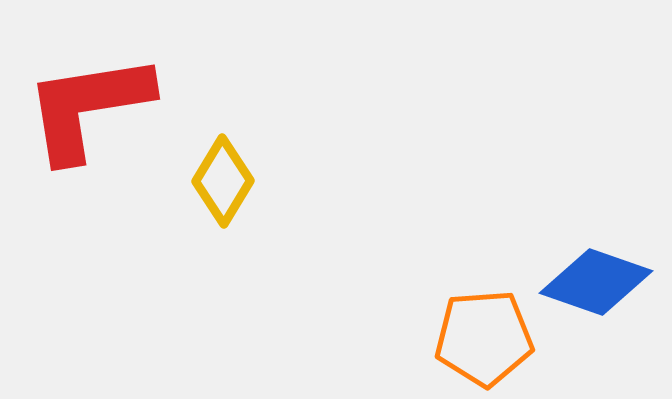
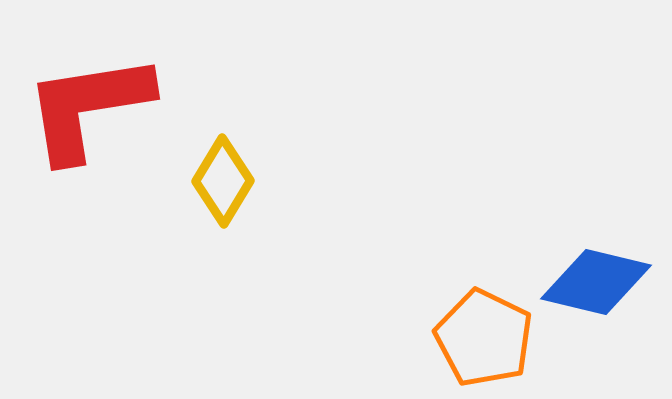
blue diamond: rotated 6 degrees counterclockwise
orange pentagon: rotated 30 degrees clockwise
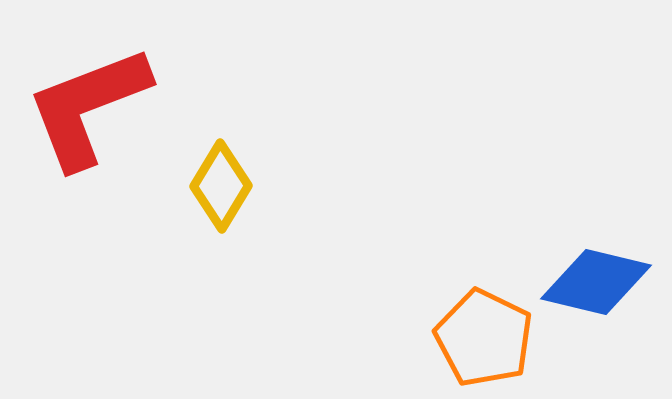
red L-shape: rotated 12 degrees counterclockwise
yellow diamond: moved 2 px left, 5 px down
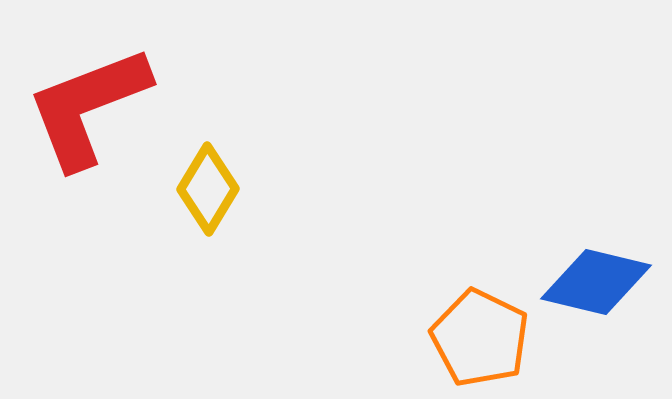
yellow diamond: moved 13 px left, 3 px down
orange pentagon: moved 4 px left
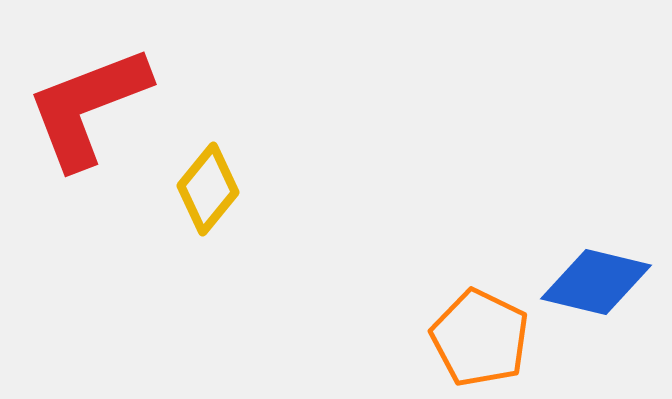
yellow diamond: rotated 8 degrees clockwise
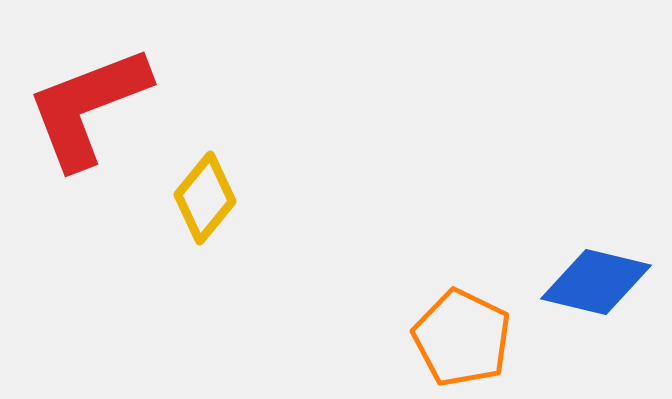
yellow diamond: moved 3 px left, 9 px down
orange pentagon: moved 18 px left
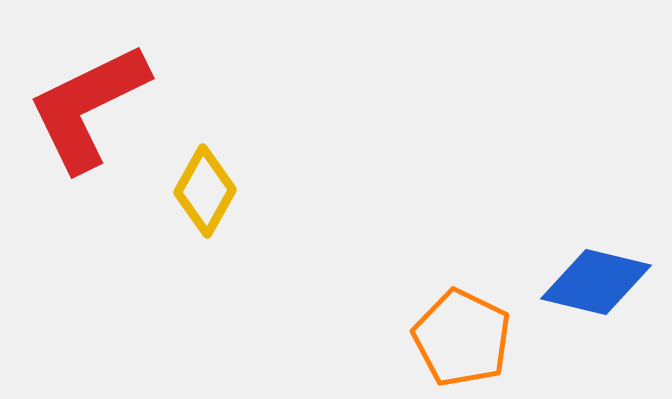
red L-shape: rotated 5 degrees counterclockwise
yellow diamond: moved 7 px up; rotated 10 degrees counterclockwise
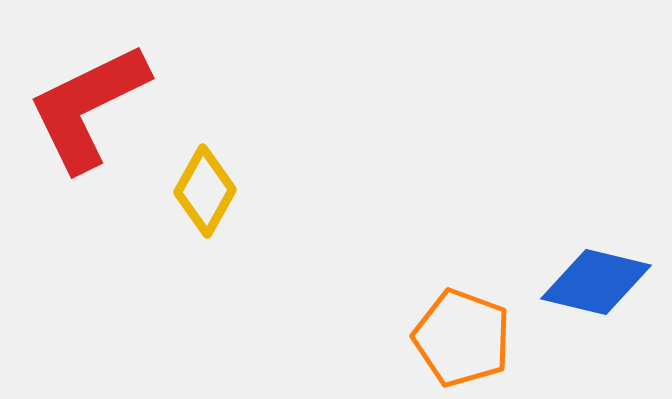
orange pentagon: rotated 6 degrees counterclockwise
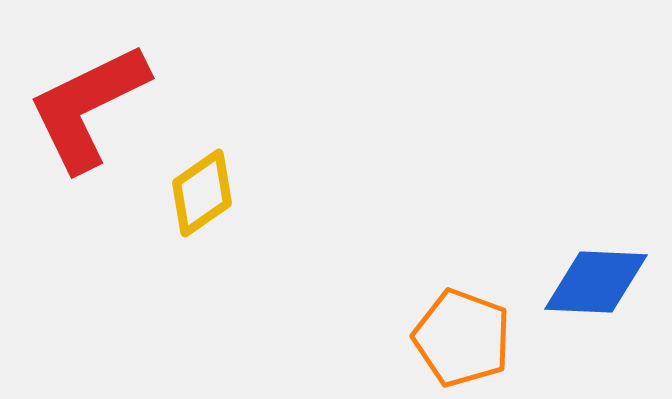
yellow diamond: moved 3 px left, 2 px down; rotated 26 degrees clockwise
blue diamond: rotated 11 degrees counterclockwise
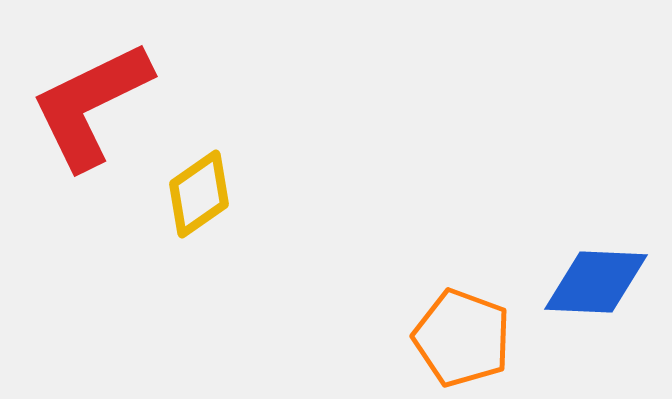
red L-shape: moved 3 px right, 2 px up
yellow diamond: moved 3 px left, 1 px down
